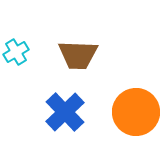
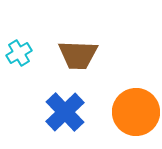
cyan cross: moved 3 px right, 1 px down
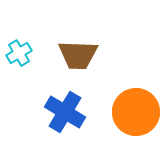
blue cross: rotated 15 degrees counterclockwise
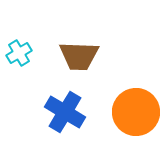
brown trapezoid: moved 1 px right, 1 px down
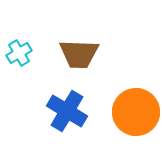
brown trapezoid: moved 2 px up
blue cross: moved 2 px right, 1 px up
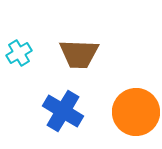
blue cross: moved 4 px left
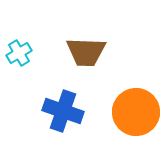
brown trapezoid: moved 7 px right, 2 px up
blue cross: rotated 12 degrees counterclockwise
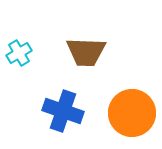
orange circle: moved 4 px left, 1 px down
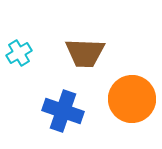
brown trapezoid: moved 1 px left, 1 px down
orange circle: moved 14 px up
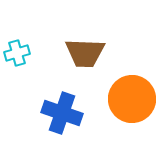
cyan cross: moved 2 px left; rotated 15 degrees clockwise
blue cross: moved 1 px left, 2 px down
